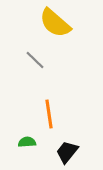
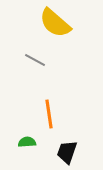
gray line: rotated 15 degrees counterclockwise
black trapezoid: rotated 20 degrees counterclockwise
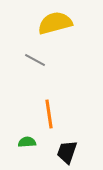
yellow semicircle: rotated 124 degrees clockwise
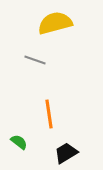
gray line: rotated 10 degrees counterclockwise
green semicircle: moved 8 px left; rotated 42 degrees clockwise
black trapezoid: moved 1 px left, 1 px down; rotated 40 degrees clockwise
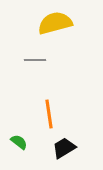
gray line: rotated 20 degrees counterclockwise
black trapezoid: moved 2 px left, 5 px up
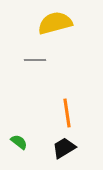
orange line: moved 18 px right, 1 px up
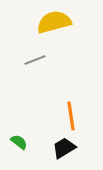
yellow semicircle: moved 1 px left, 1 px up
gray line: rotated 20 degrees counterclockwise
orange line: moved 4 px right, 3 px down
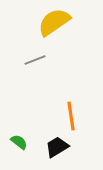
yellow semicircle: rotated 20 degrees counterclockwise
black trapezoid: moved 7 px left, 1 px up
